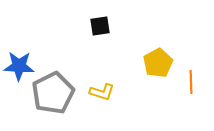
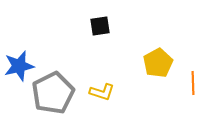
blue star: rotated 16 degrees counterclockwise
orange line: moved 2 px right, 1 px down
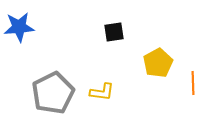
black square: moved 14 px right, 6 px down
blue star: moved 39 px up; rotated 8 degrees clockwise
yellow L-shape: rotated 10 degrees counterclockwise
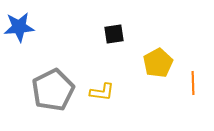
black square: moved 2 px down
gray pentagon: moved 3 px up
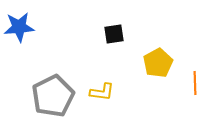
orange line: moved 2 px right
gray pentagon: moved 6 px down
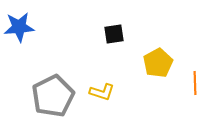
yellow L-shape: rotated 10 degrees clockwise
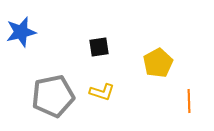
blue star: moved 2 px right, 5 px down; rotated 8 degrees counterclockwise
black square: moved 15 px left, 13 px down
orange line: moved 6 px left, 18 px down
gray pentagon: rotated 15 degrees clockwise
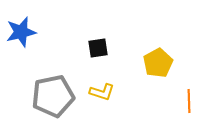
black square: moved 1 px left, 1 px down
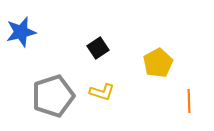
black square: rotated 25 degrees counterclockwise
gray pentagon: rotated 6 degrees counterclockwise
